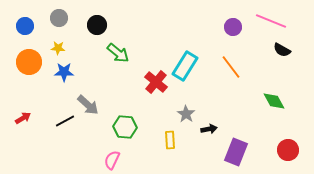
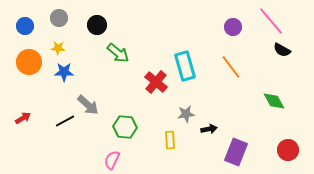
pink line: rotated 28 degrees clockwise
cyan rectangle: rotated 48 degrees counterclockwise
gray star: rotated 30 degrees clockwise
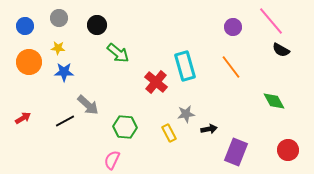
black semicircle: moved 1 px left
yellow rectangle: moved 1 px left, 7 px up; rotated 24 degrees counterclockwise
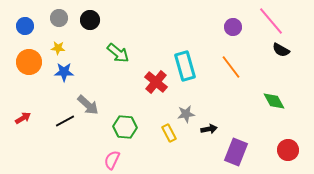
black circle: moved 7 px left, 5 px up
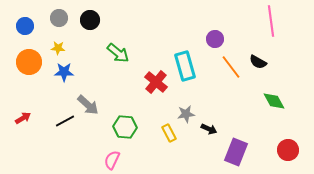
pink line: rotated 32 degrees clockwise
purple circle: moved 18 px left, 12 px down
black semicircle: moved 23 px left, 12 px down
black arrow: rotated 35 degrees clockwise
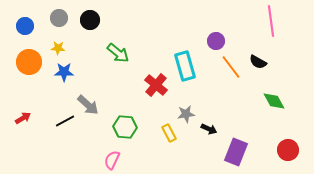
purple circle: moved 1 px right, 2 px down
red cross: moved 3 px down
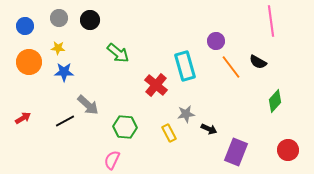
green diamond: moved 1 px right; rotated 70 degrees clockwise
